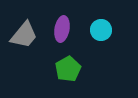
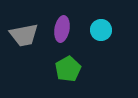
gray trapezoid: rotated 40 degrees clockwise
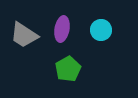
gray trapezoid: rotated 44 degrees clockwise
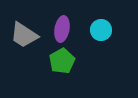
green pentagon: moved 6 px left, 8 px up
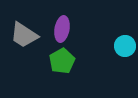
cyan circle: moved 24 px right, 16 px down
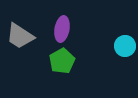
gray trapezoid: moved 4 px left, 1 px down
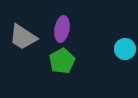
gray trapezoid: moved 3 px right, 1 px down
cyan circle: moved 3 px down
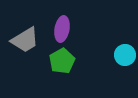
gray trapezoid: moved 2 px right, 3 px down; rotated 64 degrees counterclockwise
cyan circle: moved 6 px down
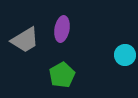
green pentagon: moved 14 px down
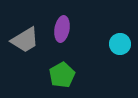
cyan circle: moved 5 px left, 11 px up
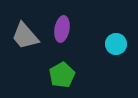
gray trapezoid: moved 4 px up; rotated 80 degrees clockwise
cyan circle: moved 4 px left
